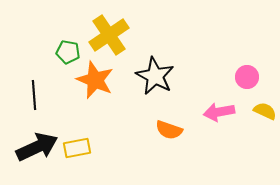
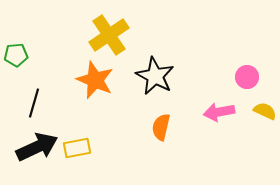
green pentagon: moved 52 px left, 3 px down; rotated 15 degrees counterclockwise
black line: moved 8 px down; rotated 20 degrees clockwise
orange semicircle: moved 8 px left, 3 px up; rotated 84 degrees clockwise
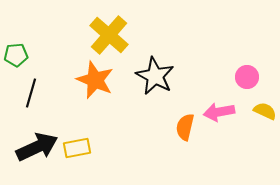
yellow cross: rotated 15 degrees counterclockwise
black line: moved 3 px left, 10 px up
orange semicircle: moved 24 px right
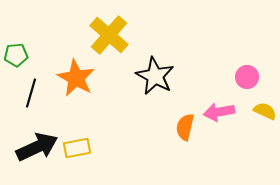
orange star: moved 19 px left, 2 px up; rotated 6 degrees clockwise
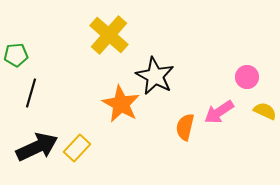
orange star: moved 45 px right, 26 px down
pink arrow: rotated 24 degrees counterclockwise
yellow rectangle: rotated 36 degrees counterclockwise
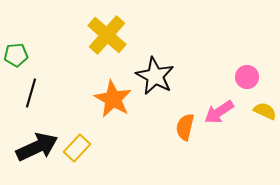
yellow cross: moved 2 px left
orange star: moved 8 px left, 5 px up
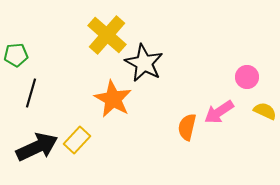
black star: moved 11 px left, 13 px up
orange semicircle: moved 2 px right
yellow rectangle: moved 8 px up
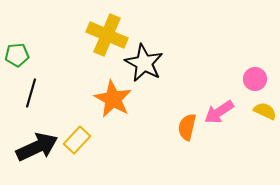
yellow cross: rotated 18 degrees counterclockwise
green pentagon: moved 1 px right
pink circle: moved 8 px right, 2 px down
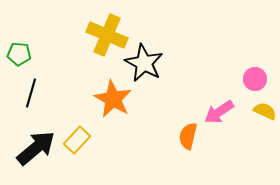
green pentagon: moved 2 px right, 1 px up; rotated 10 degrees clockwise
orange semicircle: moved 1 px right, 9 px down
black arrow: moved 1 px left, 1 px down; rotated 15 degrees counterclockwise
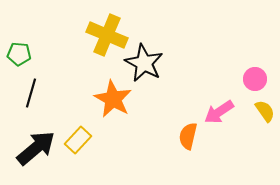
yellow semicircle: rotated 30 degrees clockwise
yellow rectangle: moved 1 px right
